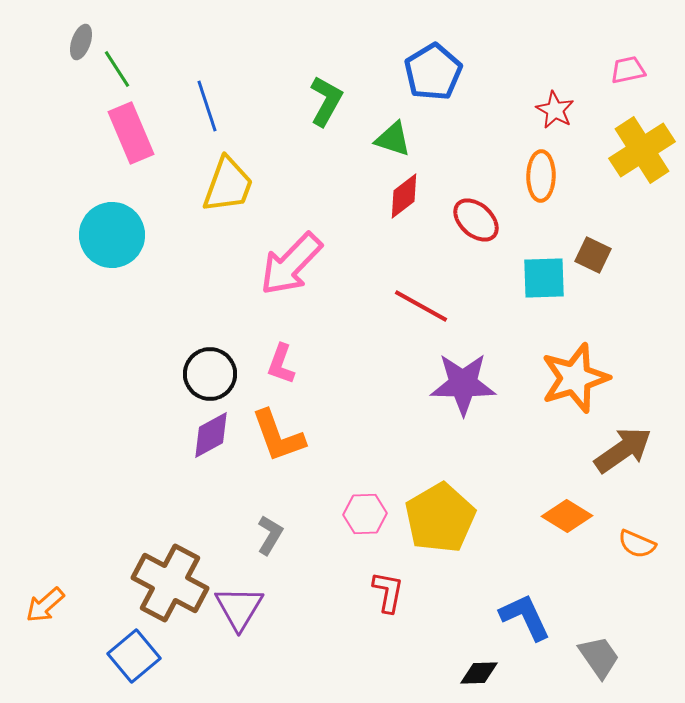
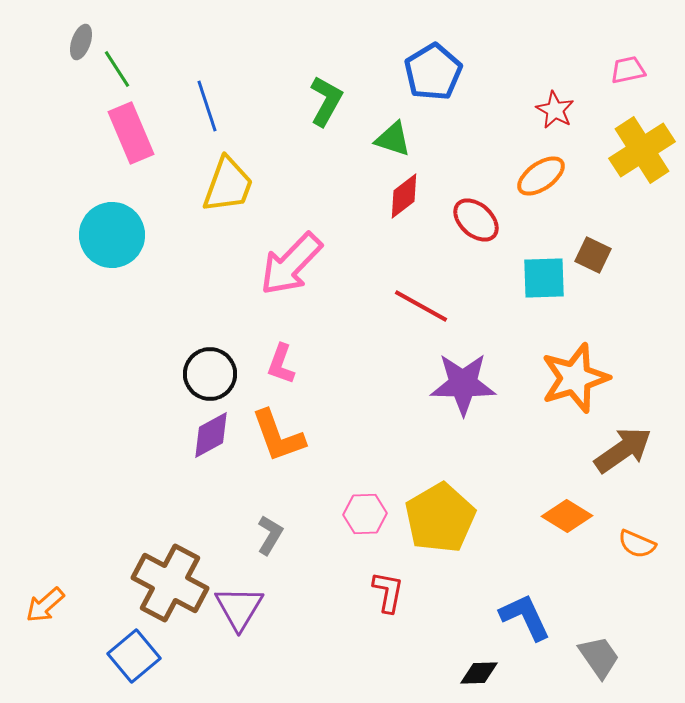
orange ellipse: rotated 54 degrees clockwise
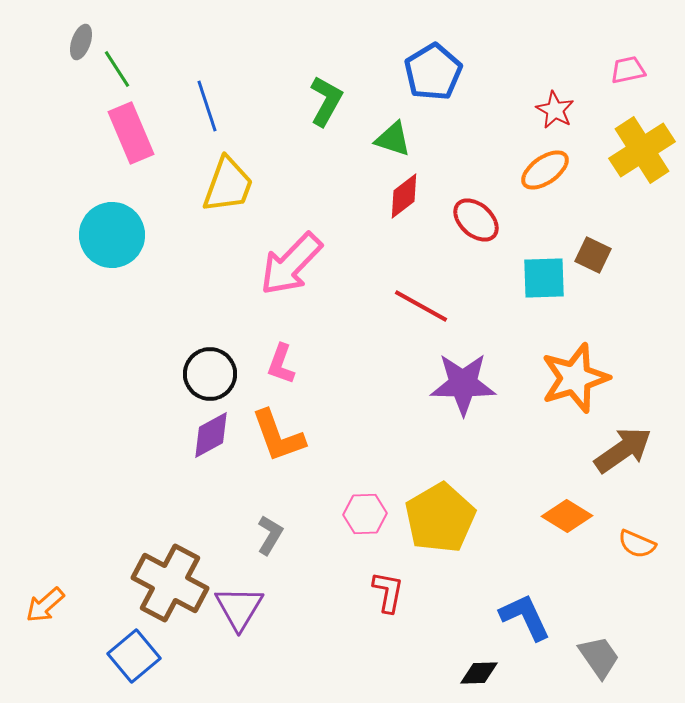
orange ellipse: moved 4 px right, 6 px up
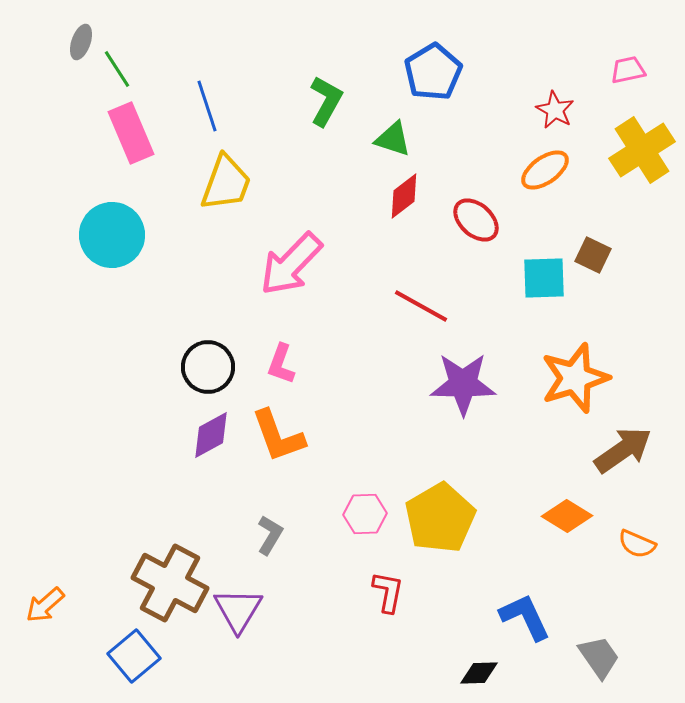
yellow trapezoid: moved 2 px left, 2 px up
black circle: moved 2 px left, 7 px up
purple triangle: moved 1 px left, 2 px down
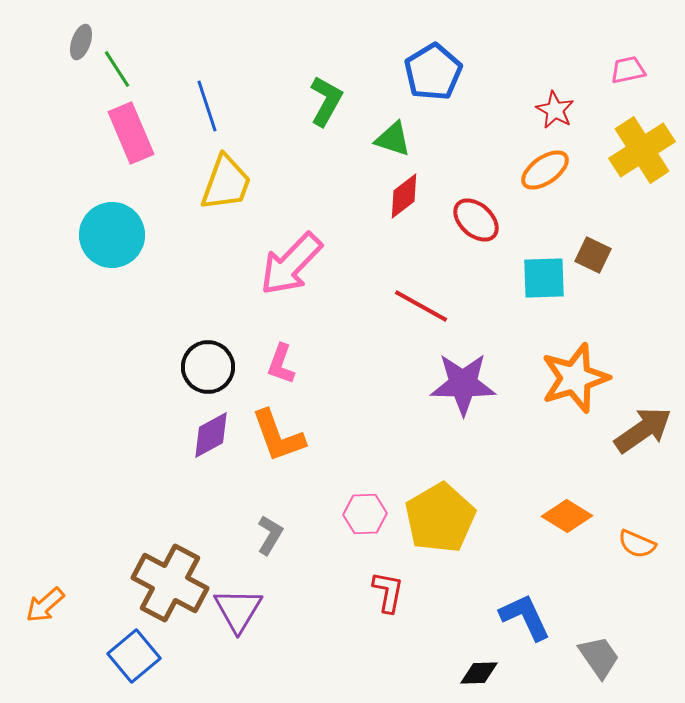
brown arrow: moved 20 px right, 20 px up
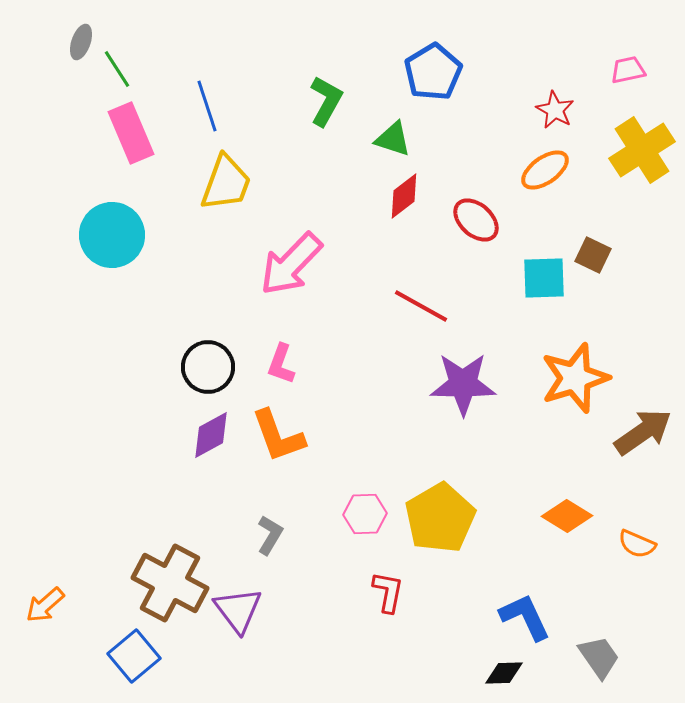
brown arrow: moved 2 px down
purple triangle: rotated 8 degrees counterclockwise
black diamond: moved 25 px right
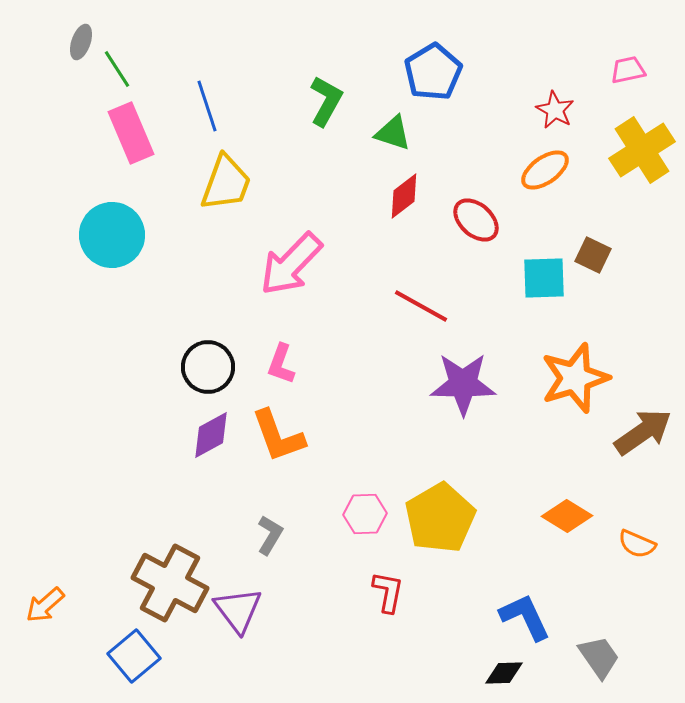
green triangle: moved 6 px up
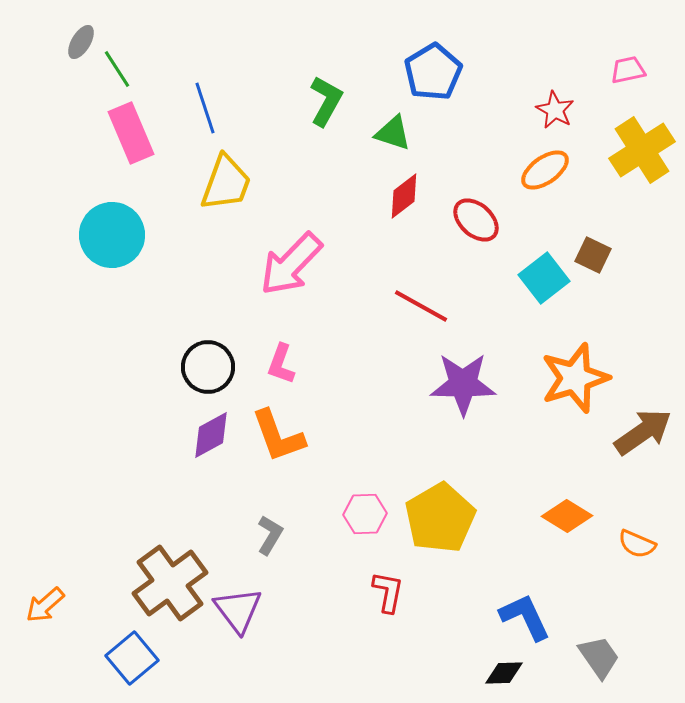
gray ellipse: rotated 12 degrees clockwise
blue line: moved 2 px left, 2 px down
cyan square: rotated 36 degrees counterclockwise
brown cross: rotated 26 degrees clockwise
blue square: moved 2 px left, 2 px down
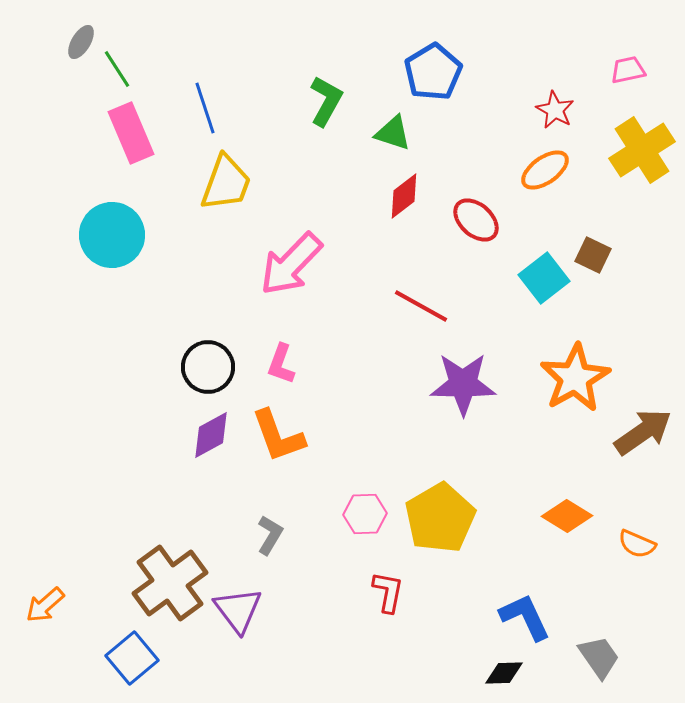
orange star: rotated 12 degrees counterclockwise
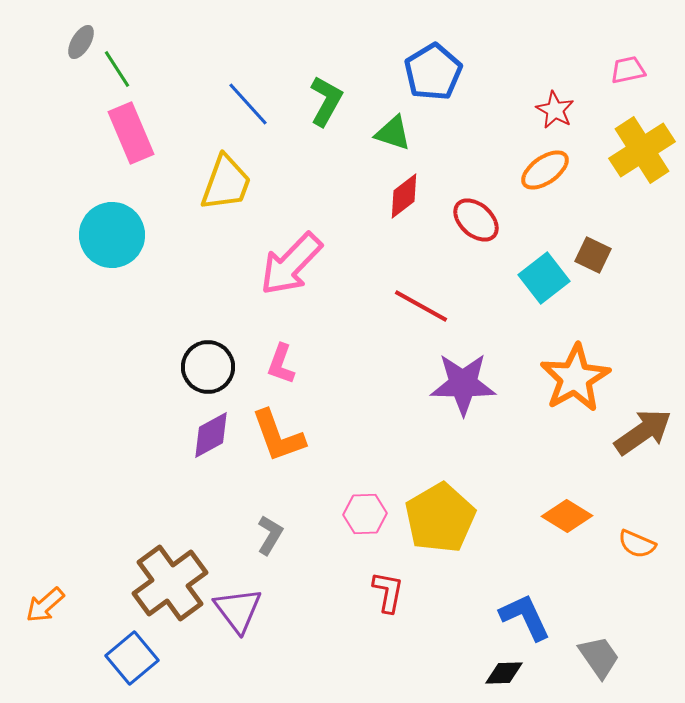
blue line: moved 43 px right, 4 px up; rotated 24 degrees counterclockwise
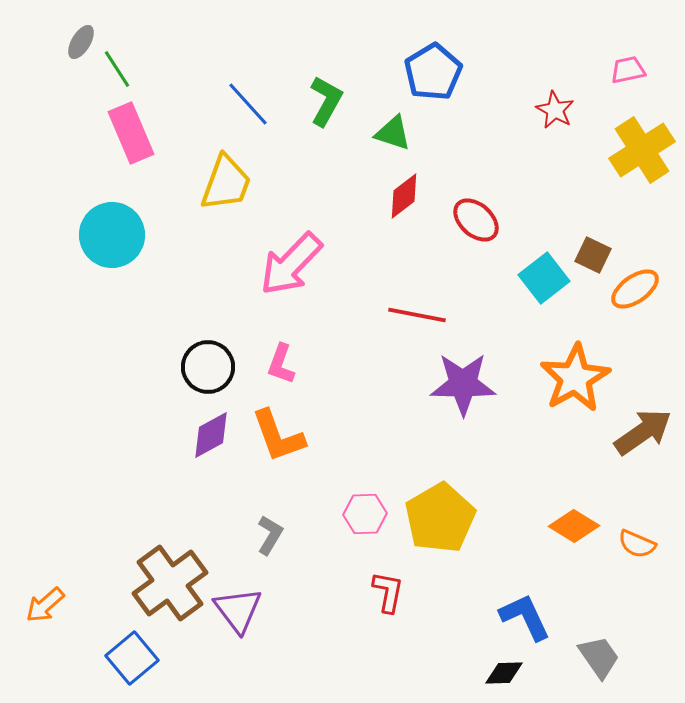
orange ellipse: moved 90 px right, 119 px down
red line: moved 4 px left, 9 px down; rotated 18 degrees counterclockwise
orange diamond: moved 7 px right, 10 px down
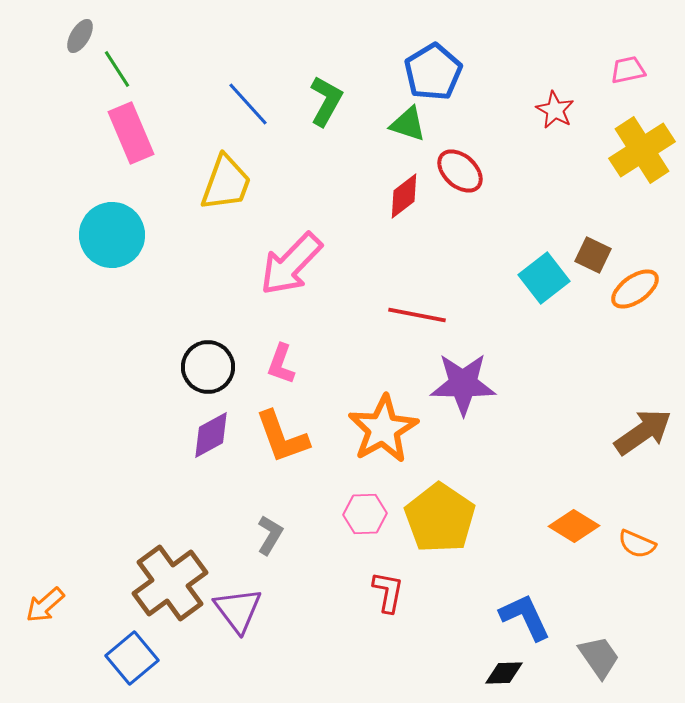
gray ellipse: moved 1 px left, 6 px up
green triangle: moved 15 px right, 9 px up
red ellipse: moved 16 px left, 49 px up
orange star: moved 192 px left, 51 px down
orange L-shape: moved 4 px right, 1 px down
yellow pentagon: rotated 8 degrees counterclockwise
